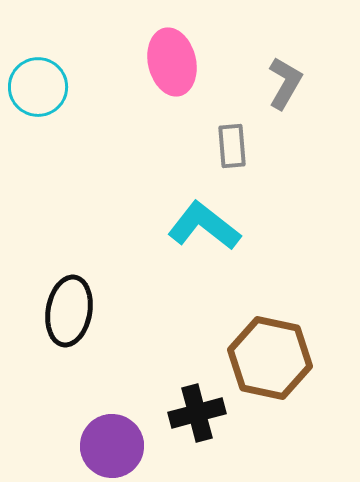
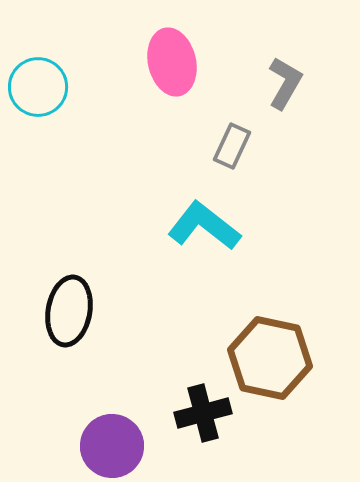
gray rectangle: rotated 30 degrees clockwise
black cross: moved 6 px right
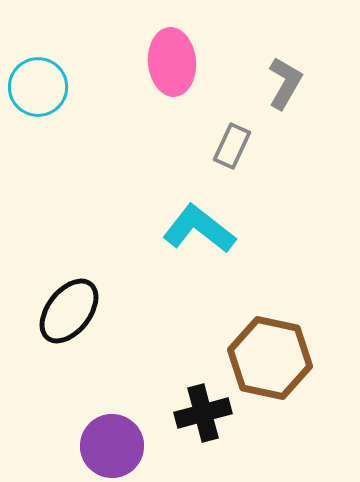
pink ellipse: rotated 8 degrees clockwise
cyan L-shape: moved 5 px left, 3 px down
black ellipse: rotated 28 degrees clockwise
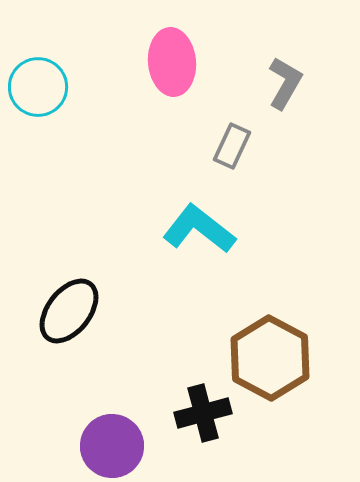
brown hexagon: rotated 16 degrees clockwise
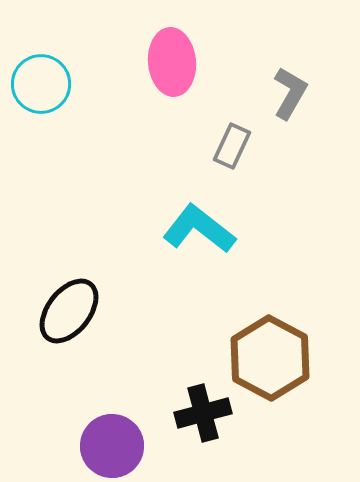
gray L-shape: moved 5 px right, 10 px down
cyan circle: moved 3 px right, 3 px up
